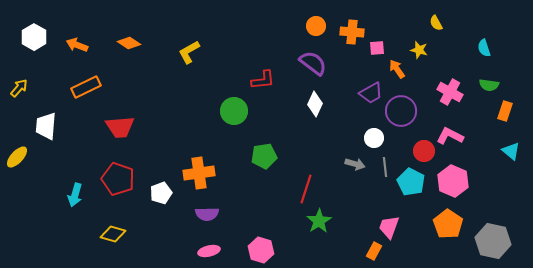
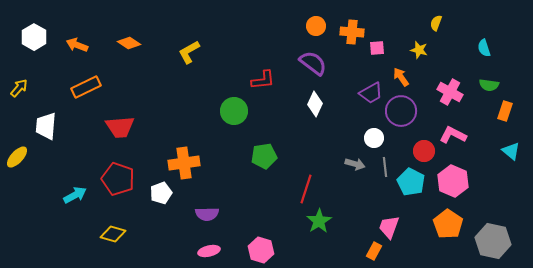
yellow semicircle at (436, 23): rotated 49 degrees clockwise
orange arrow at (397, 69): moved 4 px right, 8 px down
pink L-shape at (450, 136): moved 3 px right, 1 px up
orange cross at (199, 173): moved 15 px left, 10 px up
cyan arrow at (75, 195): rotated 135 degrees counterclockwise
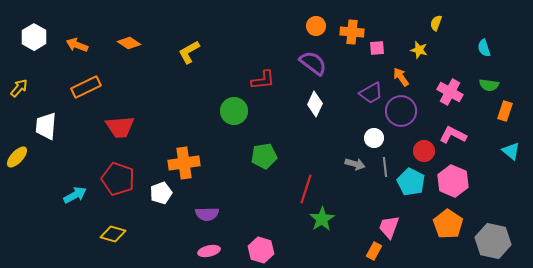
green star at (319, 221): moved 3 px right, 2 px up
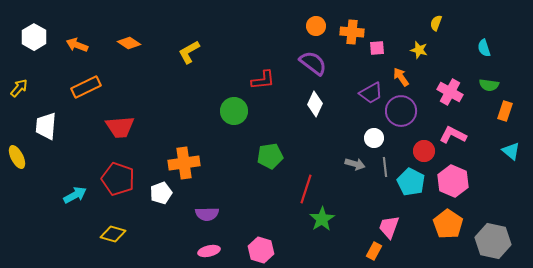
green pentagon at (264, 156): moved 6 px right
yellow ellipse at (17, 157): rotated 70 degrees counterclockwise
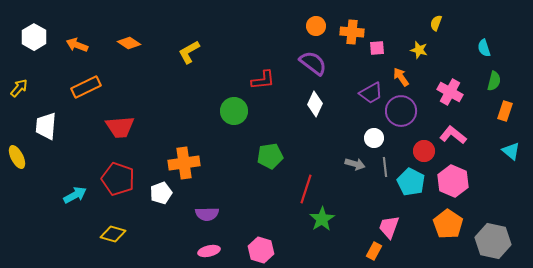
green semicircle at (489, 85): moved 5 px right, 4 px up; rotated 84 degrees counterclockwise
pink L-shape at (453, 135): rotated 12 degrees clockwise
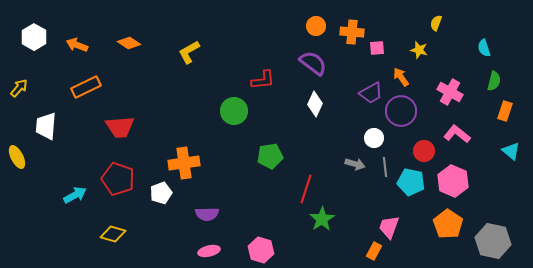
pink L-shape at (453, 135): moved 4 px right, 1 px up
cyan pentagon at (411, 182): rotated 16 degrees counterclockwise
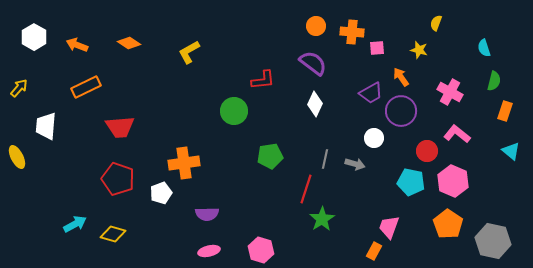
red circle at (424, 151): moved 3 px right
gray line at (385, 167): moved 60 px left, 8 px up; rotated 18 degrees clockwise
cyan arrow at (75, 195): moved 29 px down
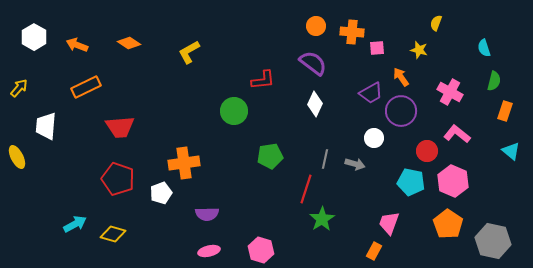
pink trapezoid at (389, 227): moved 4 px up
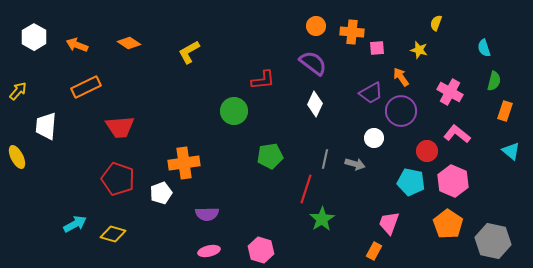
yellow arrow at (19, 88): moved 1 px left, 3 px down
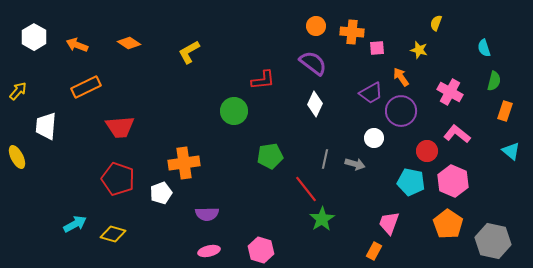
red line at (306, 189): rotated 56 degrees counterclockwise
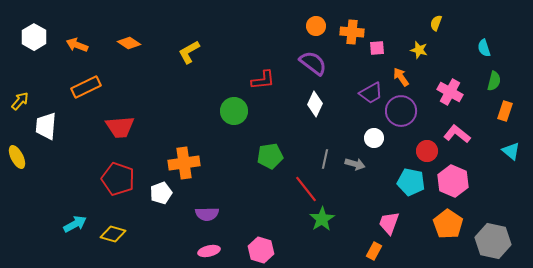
yellow arrow at (18, 91): moved 2 px right, 10 px down
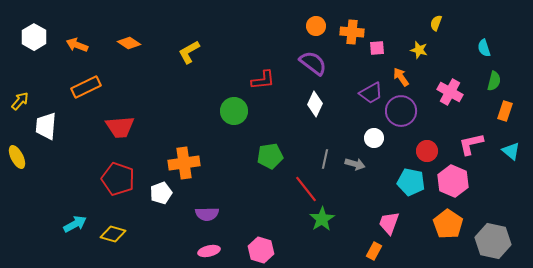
pink L-shape at (457, 134): moved 14 px right, 10 px down; rotated 52 degrees counterclockwise
